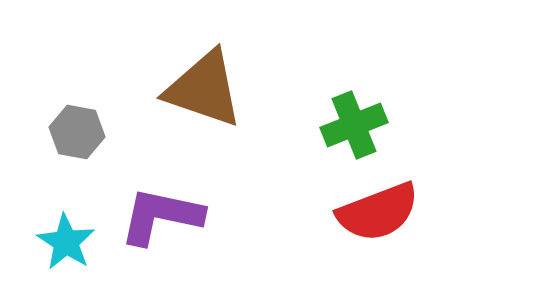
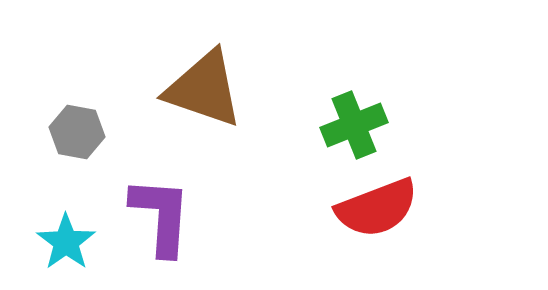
red semicircle: moved 1 px left, 4 px up
purple L-shape: rotated 82 degrees clockwise
cyan star: rotated 4 degrees clockwise
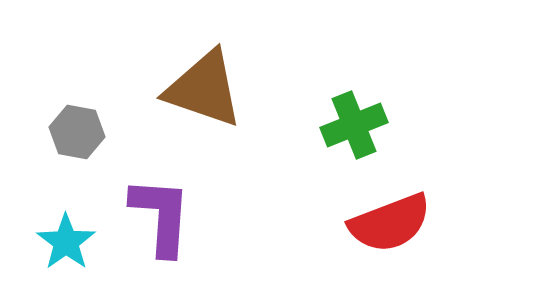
red semicircle: moved 13 px right, 15 px down
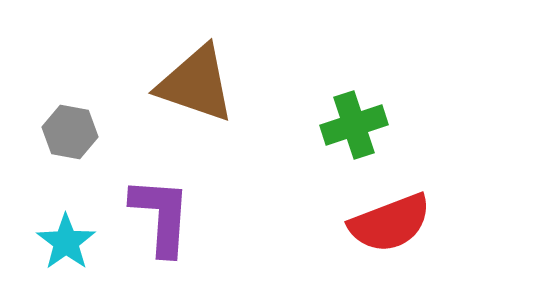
brown triangle: moved 8 px left, 5 px up
green cross: rotated 4 degrees clockwise
gray hexagon: moved 7 px left
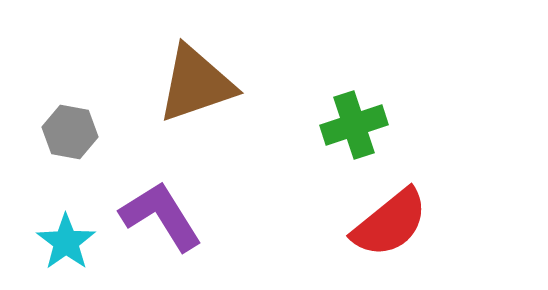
brown triangle: rotated 38 degrees counterclockwise
purple L-shape: rotated 36 degrees counterclockwise
red semicircle: rotated 18 degrees counterclockwise
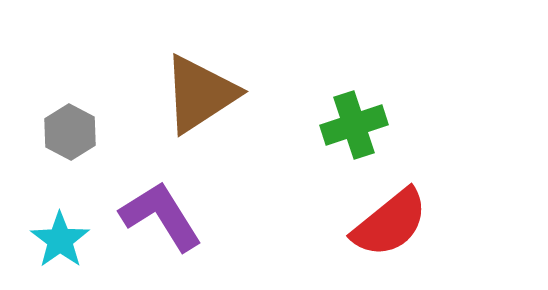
brown triangle: moved 4 px right, 10 px down; rotated 14 degrees counterclockwise
gray hexagon: rotated 18 degrees clockwise
cyan star: moved 6 px left, 2 px up
